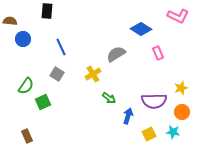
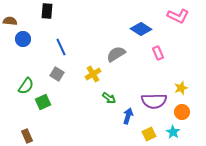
cyan star: rotated 24 degrees clockwise
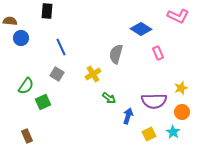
blue circle: moved 2 px left, 1 px up
gray semicircle: rotated 42 degrees counterclockwise
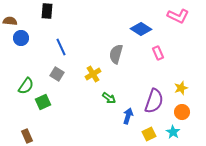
purple semicircle: rotated 70 degrees counterclockwise
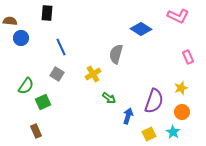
black rectangle: moved 2 px down
pink rectangle: moved 30 px right, 4 px down
brown rectangle: moved 9 px right, 5 px up
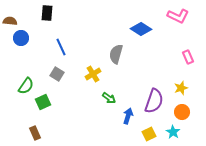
brown rectangle: moved 1 px left, 2 px down
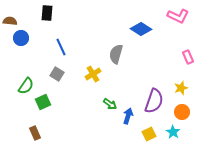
green arrow: moved 1 px right, 6 px down
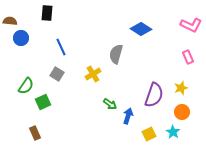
pink L-shape: moved 13 px right, 9 px down
purple semicircle: moved 6 px up
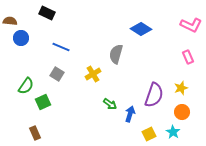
black rectangle: rotated 70 degrees counterclockwise
blue line: rotated 42 degrees counterclockwise
blue arrow: moved 2 px right, 2 px up
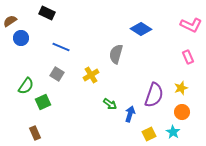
brown semicircle: rotated 40 degrees counterclockwise
yellow cross: moved 2 px left, 1 px down
